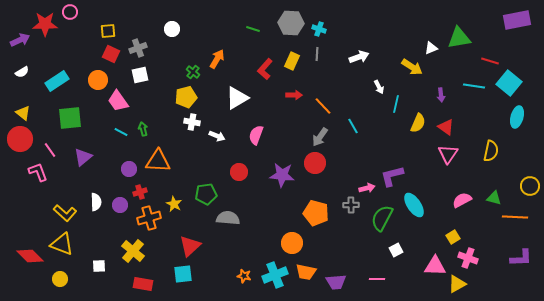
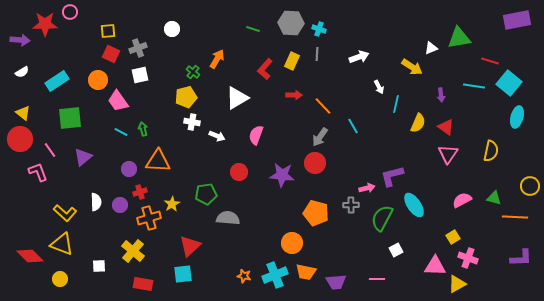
purple arrow at (20, 40): rotated 30 degrees clockwise
yellow star at (174, 204): moved 2 px left; rotated 14 degrees clockwise
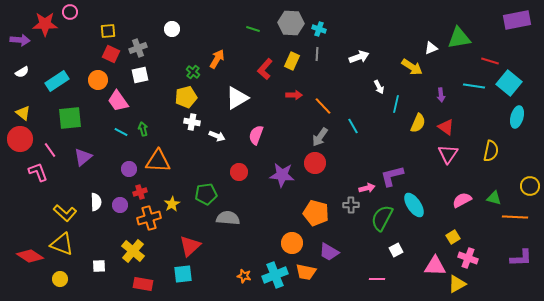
red diamond at (30, 256): rotated 12 degrees counterclockwise
purple trapezoid at (336, 282): moved 7 px left, 30 px up; rotated 35 degrees clockwise
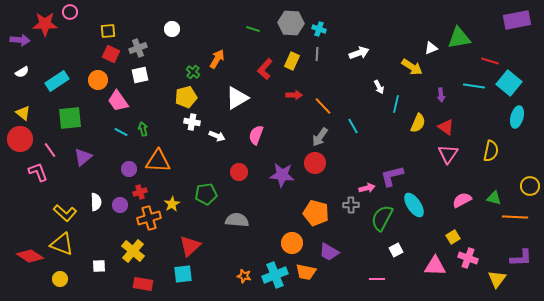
white arrow at (359, 57): moved 4 px up
gray semicircle at (228, 218): moved 9 px right, 2 px down
yellow triangle at (457, 284): moved 40 px right, 5 px up; rotated 24 degrees counterclockwise
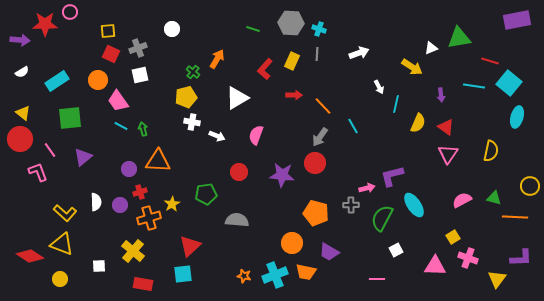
cyan line at (121, 132): moved 6 px up
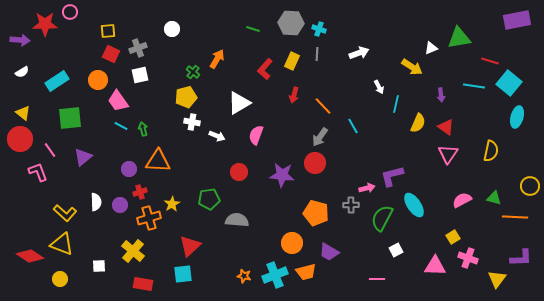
red arrow at (294, 95): rotated 105 degrees clockwise
white triangle at (237, 98): moved 2 px right, 5 px down
green pentagon at (206, 194): moved 3 px right, 5 px down
orange trapezoid at (306, 272): rotated 25 degrees counterclockwise
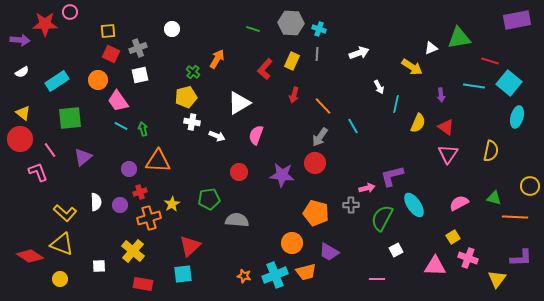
pink semicircle at (462, 200): moved 3 px left, 3 px down
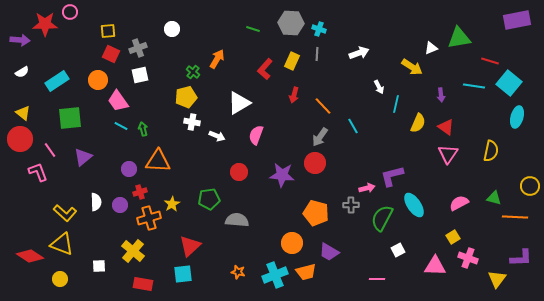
white square at (396, 250): moved 2 px right
orange star at (244, 276): moved 6 px left, 4 px up
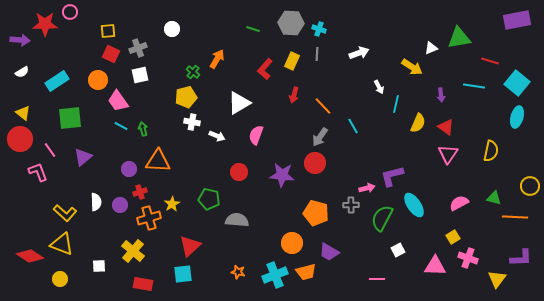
cyan square at (509, 83): moved 8 px right
green pentagon at (209, 199): rotated 20 degrees clockwise
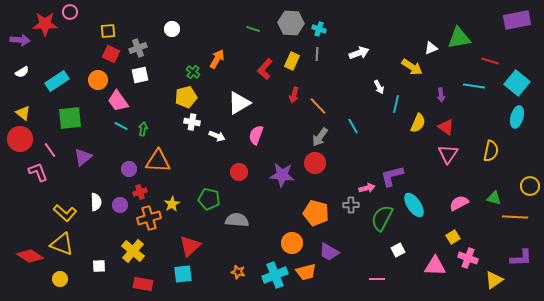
orange line at (323, 106): moved 5 px left
green arrow at (143, 129): rotated 24 degrees clockwise
yellow triangle at (497, 279): moved 3 px left, 1 px down; rotated 18 degrees clockwise
